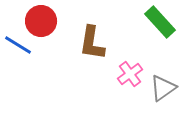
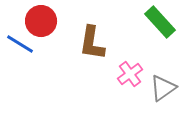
blue line: moved 2 px right, 1 px up
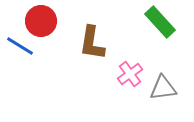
blue line: moved 2 px down
gray triangle: rotated 28 degrees clockwise
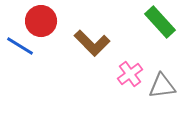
brown L-shape: rotated 54 degrees counterclockwise
gray triangle: moved 1 px left, 2 px up
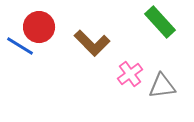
red circle: moved 2 px left, 6 px down
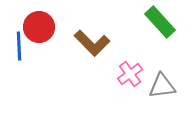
blue line: moved 1 px left; rotated 56 degrees clockwise
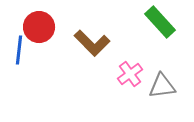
blue line: moved 4 px down; rotated 8 degrees clockwise
